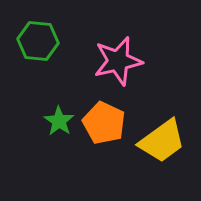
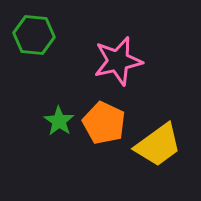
green hexagon: moved 4 px left, 6 px up
yellow trapezoid: moved 4 px left, 4 px down
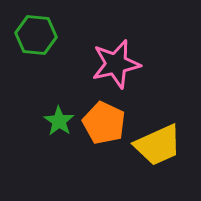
green hexagon: moved 2 px right
pink star: moved 2 px left, 3 px down
yellow trapezoid: rotated 12 degrees clockwise
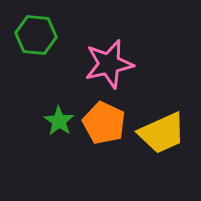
pink star: moved 7 px left
yellow trapezoid: moved 4 px right, 12 px up
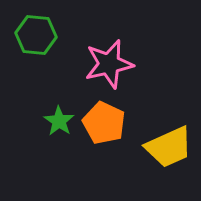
yellow trapezoid: moved 7 px right, 14 px down
